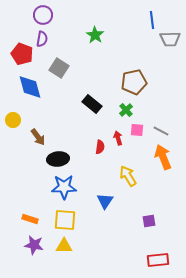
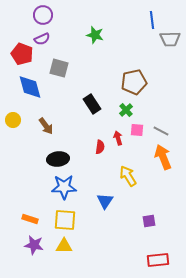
green star: rotated 18 degrees counterclockwise
purple semicircle: rotated 56 degrees clockwise
gray square: rotated 18 degrees counterclockwise
black rectangle: rotated 18 degrees clockwise
brown arrow: moved 8 px right, 11 px up
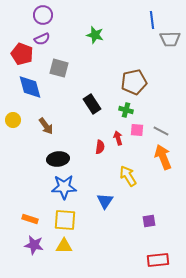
green cross: rotated 32 degrees counterclockwise
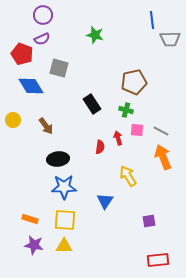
blue diamond: moved 1 px right, 1 px up; rotated 16 degrees counterclockwise
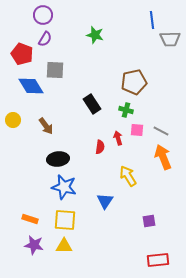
purple semicircle: moved 3 px right; rotated 35 degrees counterclockwise
gray square: moved 4 px left, 2 px down; rotated 12 degrees counterclockwise
blue star: rotated 15 degrees clockwise
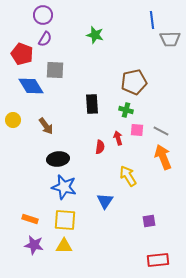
black rectangle: rotated 30 degrees clockwise
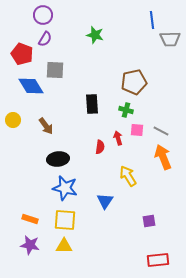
blue star: moved 1 px right, 1 px down
purple star: moved 4 px left
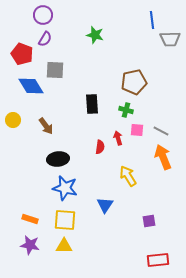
blue triangle: moved 4 px down
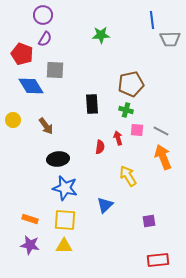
green star: moved 6 px right; rotated 18 degrees counterclockwise
brown pentagon: moved 3 px left, 2 px down
blue triangle: rotated 12 degrees clockwise
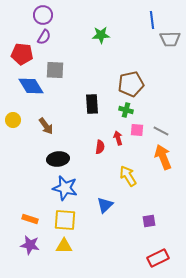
purple semicircle: moved 1 px left, 2 px up
red pentagon: rotated 15 degrees counterclockwise
red rectangle: moved 2 px up; rotated 20 degrees counterclockwise
